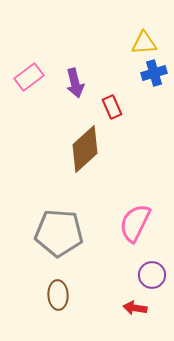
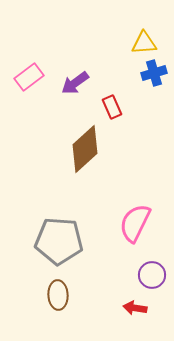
purple arrow: rotated 68 degrees clockwise
gray pentagon: moved 8 px down
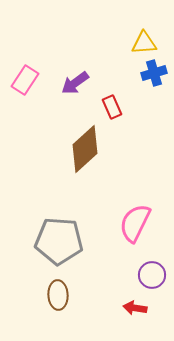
pink rectangle: moved 4 px left, 3 px down; rotated 20 degrees counterclockwise
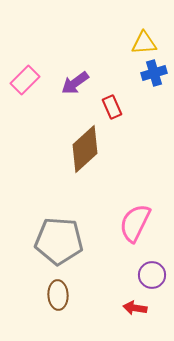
pink rectangle: rotated 12 degrees clockwise
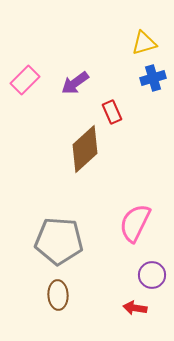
yellow triangle: rotated 12 degrees counterclockwise
blue cross: moved 1 px left, 5 px down
red rectangle: moved 5 px down
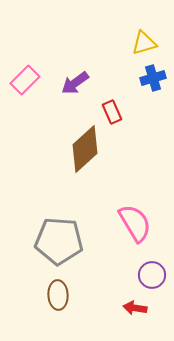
pink semicircle: rotated 123 degrees clockwise
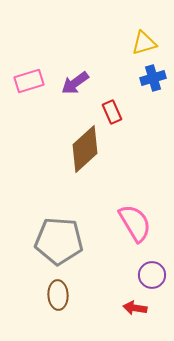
pink rectangle: moved 4 px right, 1 px down; rotated 28 degrees clockwise
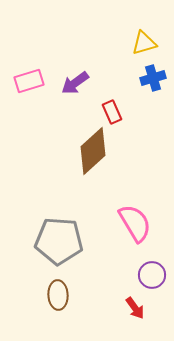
brown diamond: moved 8 px right, 2 px down
red arrow: rotated 135 degrees counterclockwise
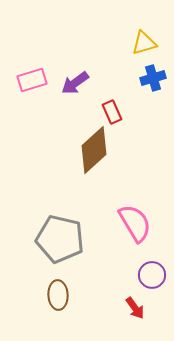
pink rectangle: moved 3 px right, 1 px up
brown diamond: moved 1 px right, 1 px up
gray pentagon: moved 1 px right, 2 px up; rotated 9 degrees clockwise
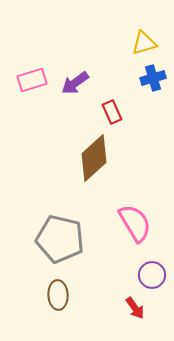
brown diamond: moved 8 px down
